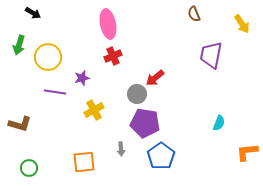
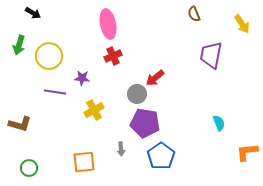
yellow circle: moved 1 px right, 1 px up
purple star: rotated 21 degrees clockwise
cyan semicircle: rotated 42 degrees counterclockwise
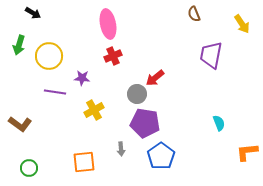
brown L-shape: rotated 20 degrees clockwise
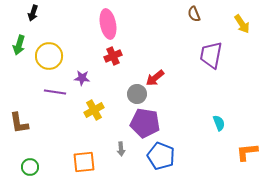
black arrow: rotated 77 degrees clockwise
brown L-shape: moved 1 px left, 1 px up; rotated 45 degrees clockwise
blue pentagon: rotated 16 degrees counterclockwise
green circle: moved 1 px right, 1 px up
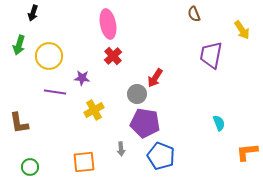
yellow arrow: moved 6 px down
red cross: rotated 18 degrees counterclockwise
red arrow: rotated 18 degrees counterclockwise
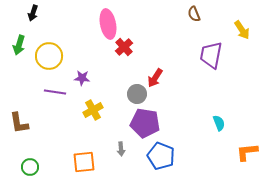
red cross: moved 11 px right, 9 px up
yellow cross: moved 1 px left
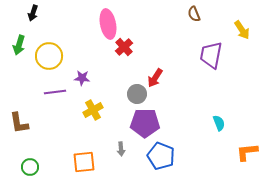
purple line: rotated 15 degrees counterclockwise
purple pentagon: rotated 8 degrees counterclockwise
